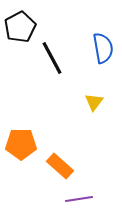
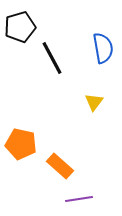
black pentagon: rotated 12 degrees clockwise
orange pentagon: rotated 12 degrees clockwise
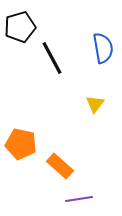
yellow triangle: moved 1 px right, 2 px down
